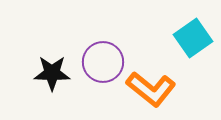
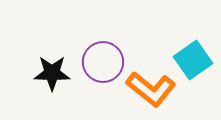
cyan square: moved 22 px down
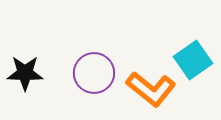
purple circle: moved 9 px left, 11 px down
black star: moved 27 px left
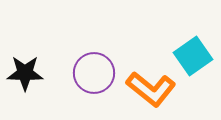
cyan square: moved 4 px up
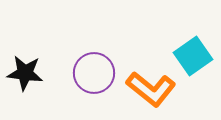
black star: rotated 6 degrees clockwise
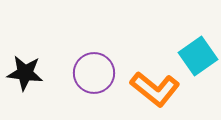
cyan square: moved 5 px right
orange L-shape: moved 4 px right
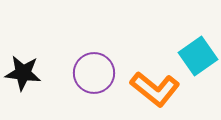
black star: moved 2 px left
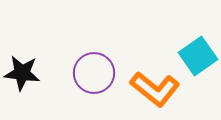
black star: moved 1 px left
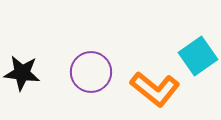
purple circle: moved 3 px left, 1 px up
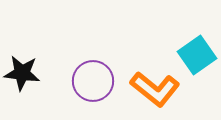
cyan square: moved 1 px left, 1 px up
purple circle: moved 2 px right, 9 px down
